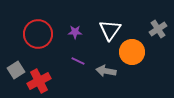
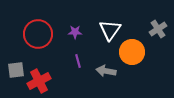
purple line: rotated 48 degrees clockwise
gray square: rotated 24 degrees clockwise
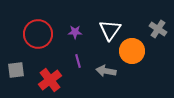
gray cross: rotated 24 degrees counterclockwise
orange circle: moved 1 px up
red cross: moved 11 px right, 1 px up; rotated 10 degrees counterclockwise
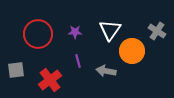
gray cross: moved 1 px left, 2 px down
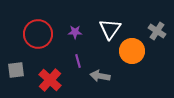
white triangle: moved 1 px up
gray arrow: moved 6 px left, 5 px down
red cross: rotated 10 degrees counterclockwise
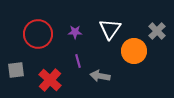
gray cross: rotated 12 degrees clockwise
orange circle: moved 2 px right
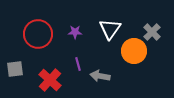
gray cross: moved 5 px left, 1 px down
purple line: moved 3 px down
gray square: moved 1 px left, 1 px up
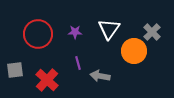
white triangle: moved 1 px left
purple line: moved 1 px up
gray square: moved 1 px down
red cross: moved 3 px left
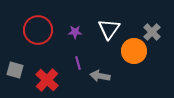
red circle: moved 4 px up
gray square: rotated 24 degrees clockwise
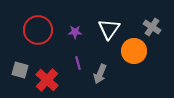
gray cross: moved 5 px up; rotated 12 degrees counterclockwise
gray square: moved 5 px right
gray arrow: moved 2 px up; rotated 78 degrees counterclockwise
